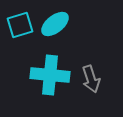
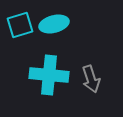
cyan ellipse: moved 1 px left; rotated 24 degrees clockwise
cyan cross: moved 1 px left
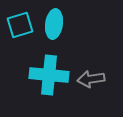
cyan ellipse: rotated 68 degrees counterclockwise
gray arrow: rotated 100 degrees clockwise
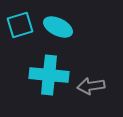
cyan ellipse: moved 4 px right, 3 px down; rotated 72 degrees counterclockwise
gray arrow: moved 7 px down
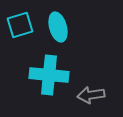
cyan ellipse: rotated 48 degrees clockwise
gray arrow: moved 9 px down
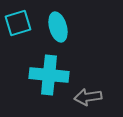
cyan square: moved 2 px left, 2 px up
gray arrow: moved 3 px left, 2 px down
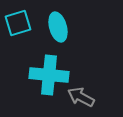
gray arrow: moved 7 px left; rotated 36 degrees clockwise
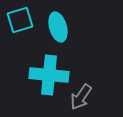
cyan square: moved 2 px right, 3 px up
gray arrow: rotated 84 degrees counterclockwise
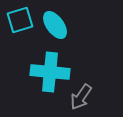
cyan ellipse: moved 3 px left, 2 px up; rotated 20 degrees counterclockwise
cyan cross: moved 1 px right, 3 px up
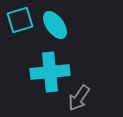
cyan cross: rotated 12 degrees counterclockwise
gray arrow: moved 2 px left, 1 px down
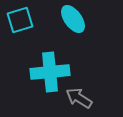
cyan ellipse: moved 18 px right, 6 px up
gray arrow: rotated 88 degrees clockwise
